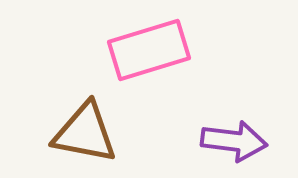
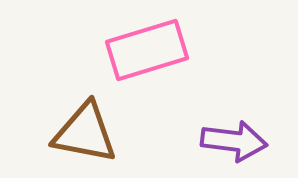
pink rectangle: moved 2 px left
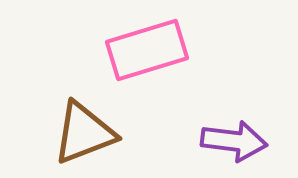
brown triangle: moved 1 px left; rotated 32 degrees counterclockwise
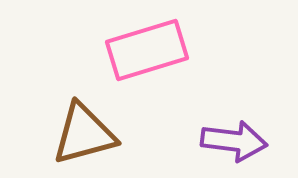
brown triangle: moved 1 px down; rotated 6 degrees clockwise
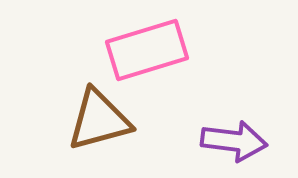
brown triangle: moved 15 px right, 14 px up
